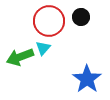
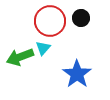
black circle: moved 1 px down
red circle: moved 1 px right
blue star: moved 10 px left, 5 px up
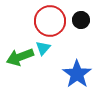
black circle: moved 2 px down
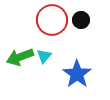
red circle: moved 2 px right, 1 px up
cyan triangle: moved 1 px right, 8 px down
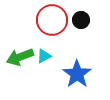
cyan triangle: rotated 21 degrees clockwise
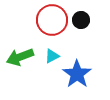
cyan triangle: moved 8 px right
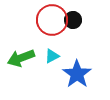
black circle: moved 8 px left
green arrow: moved 1 px right, 1 px down
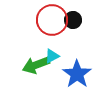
green arrow: moved 15 px right, 7 px down
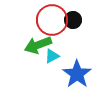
green arrow: moved 2 px right, 20 px up
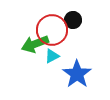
red circle: moved 10 px down
green arrow: moved 3 px left, 1 px up
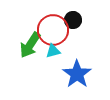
red circle: moved 1 px right
green arrow: moved 5 px left, 1 px down; rotated 36 degrees counterclockwise
cyan triangle: moved 1 px right, 5 px up; rotated 14 degrees clockwise
